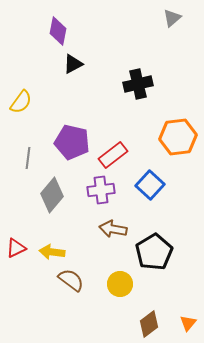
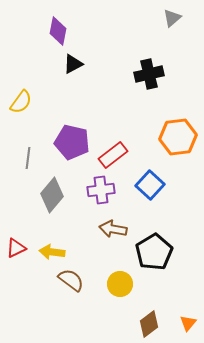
black cross: moved 11 px right, 10 px up
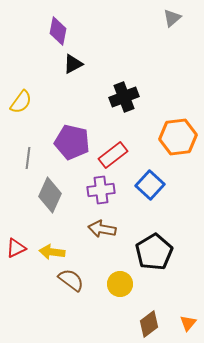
black cross: moved 25 px left, 23 px down; rotated 8 degrees counterclockwise
gray diamond: moved 2 px left; rotated 16 degrees counterclockwise
brown arrow: moved 11 px left
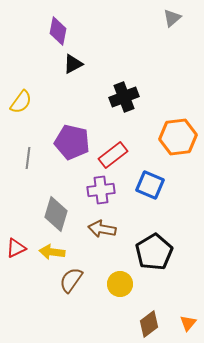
blue square: rotated 20 degrees counterclockwise
gray diamond: moved 6 px right, 19 px down; rotated 8 degrees counterclockwise
brown semicircle: rotated 92 degrees counterclockwise
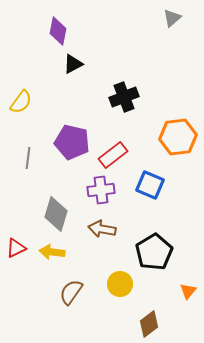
brown semicircle: moved 12 px down
orange triangle: moved 32 px up
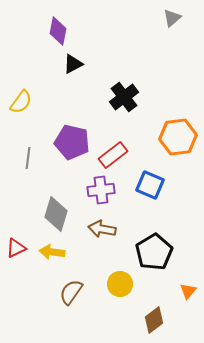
black cross: rotated 16 degrees counterclockwise
brown diamond: moved 5 px right, 4 px up
